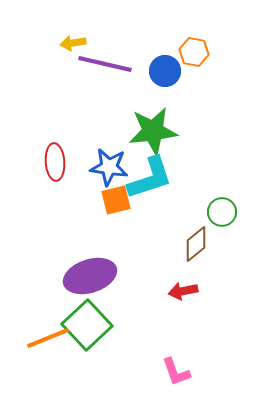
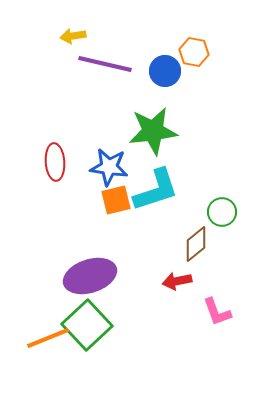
yellow arrow: moved 7 px up
cyan L-shape: moved 6 px right, 12 px down
red arrow: moved 6 px left, 10 px up
pink L-shape: moved 41 px right, 60 px up
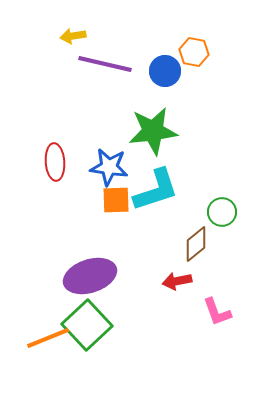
orange square: rotated 12 degrees clockwise
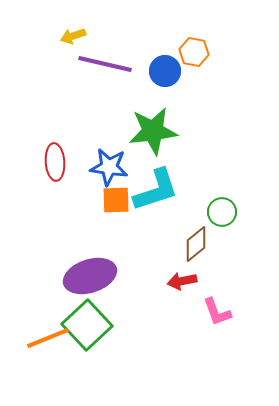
yellow arrow: rotated 10 degrees counterclockwise
red arrow: moved 5 px right
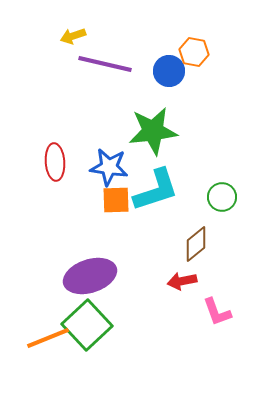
blue circle: moved 4 px right
green circle: moved 15 px up
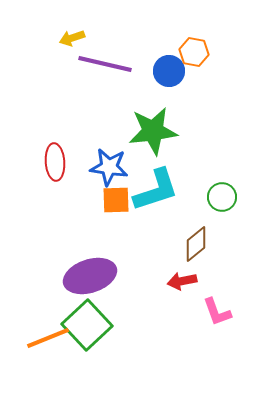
yellow arrow: moved 1 px left, 2 px down
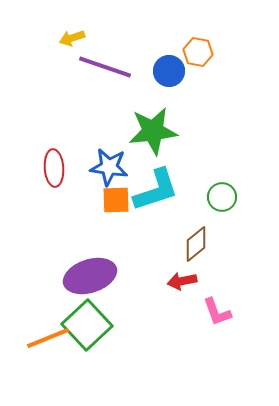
orange hexagon: moved 4 px right
purple line: moved 3 px down; rotated 6 degrees clockwise
red ellipse: moved 1 px left, 6 px down
